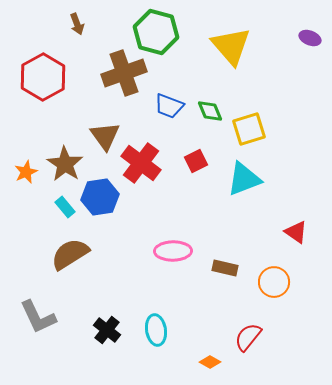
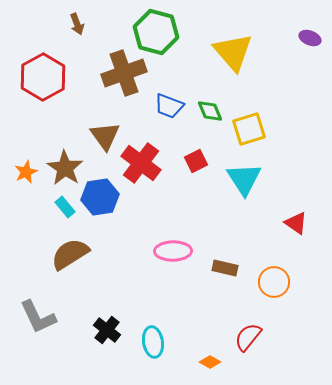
yellow triangle: moved 2 px right, 6 px down
brown star: moved 4 px down
cyan triangle: rotated 42 degrees counterclockwise
red triangle: moved 9 px up
cyan ellipse: moved 3 px left, 12 px down
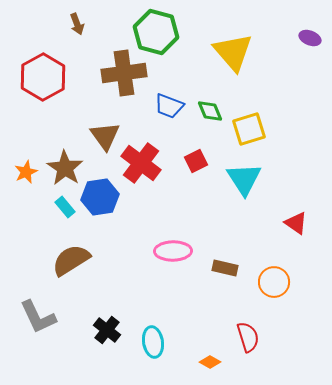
brown cross: rotated 12 degrees clockwise
brown semicircle: moved 1 px right, 6 px down
red semicircle: rotated 124 degrees clockwise
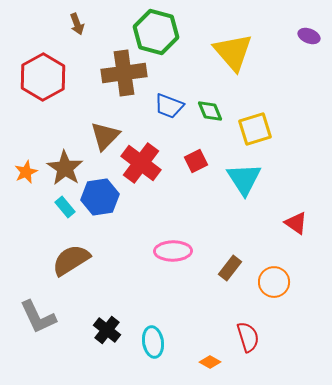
purple ellipse: moved 1 px left, 2 px up
yellow square: moved 6 px right
brown triangle: rotated 20 degrees clockwise
brown rectangle: moved 5 px right; rotated 65 degrees counterclockwise
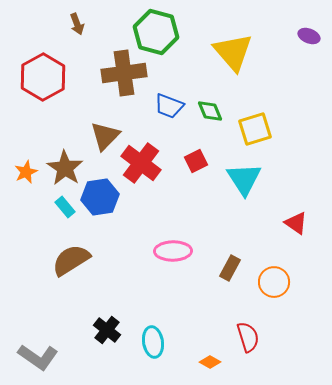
brown rectangle: rotated 10 degrees counterclockwise
gray L-shape: moved 40 px down; rotated 30 degrees counterclockwise
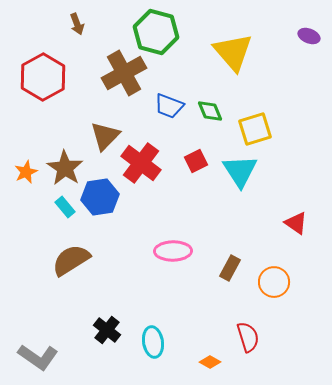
brown cross: rotated 21 degrees counterclockwise
cyan triangle: moved 4 px left, 8 px up
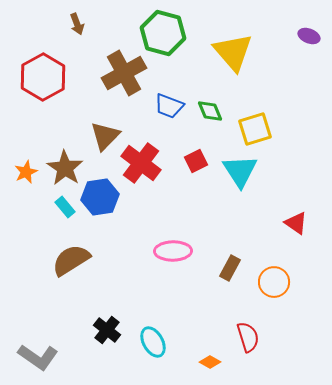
green hexagon: moved 7 px right, 1 px down
cyan ellipse: rotated 20 degrees counterclockwise
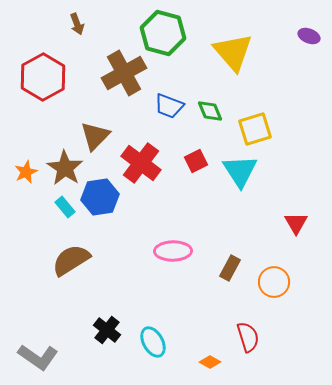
brown triangle: moved 10 px left
red triangle: rotated 25 degrees clockwise
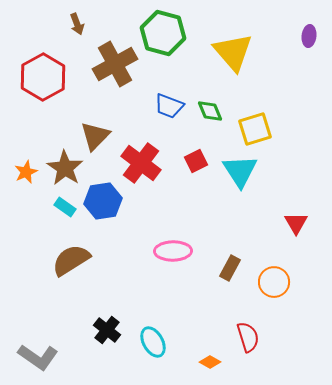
purple ellipse: rotated 75 degrees clockwise
brown cross: moved 9 px left, 9 px up
blue hexagon: moved 3 px right, 4 px down
cyan rectangle: rotated 15 degrees counterclockwise
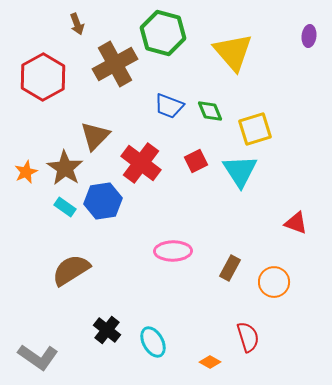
red triangle: rotated 40 degrees counterclockwise
brown semicircle: moved 10 px down
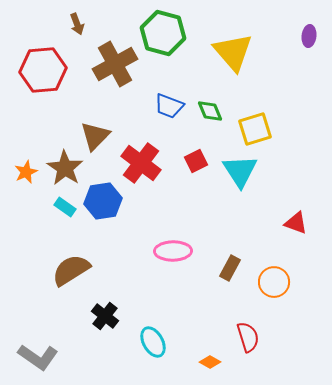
red hexagon: moved 7 px up; rotated 24 degrees clockwise
black cross: moved 2 px left, 14 px up
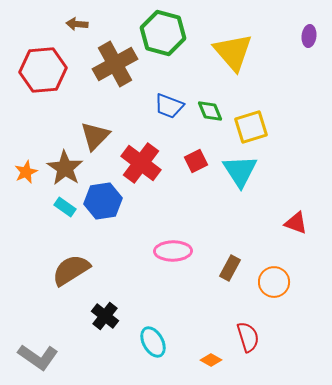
brown arrow: rotated 115 degrees clockwise
yellow square: moved 4 px left, 2 px up
orange diamond: moved 1 px right, 2 px up
